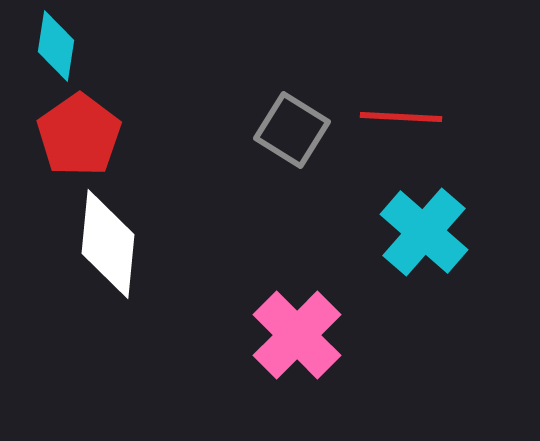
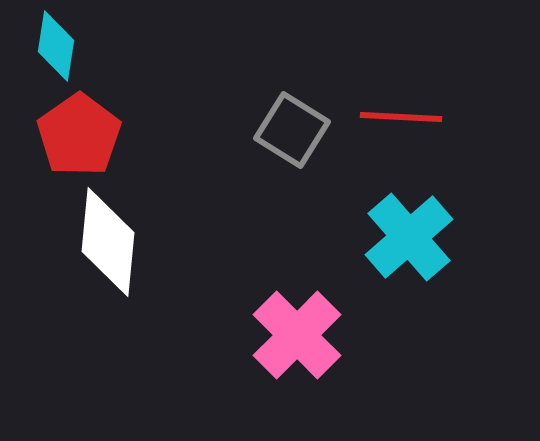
cyan cross: moved 15 px left, 5 px down; rotated 8 degrees clockwise
white diamond: moved 2 px up
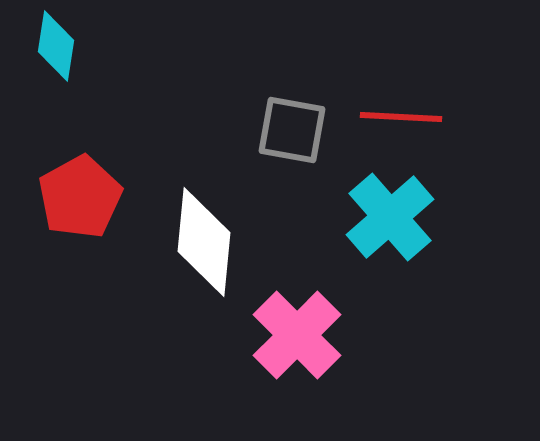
gray square: rotated 22 degrees counterclockwise
red pentagon: moved 1 px right, 62 px down; rotated 6 degrees clockwise
cyan cross: moved 19 px left, 20 px up
white diamond: moved 96 px right
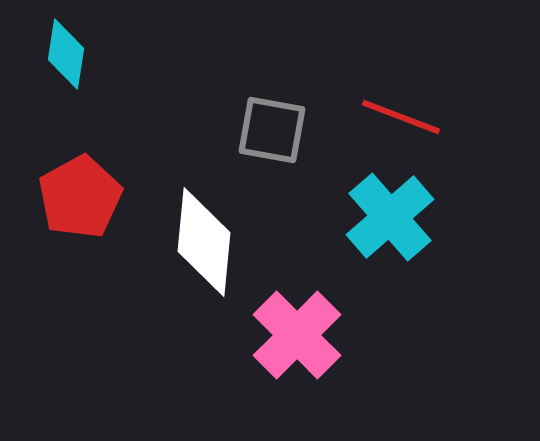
cyan diamond: moved 10 px right, 8 px down
red line: rotated 18 degrees clockwise
gray square: moved 20 px left
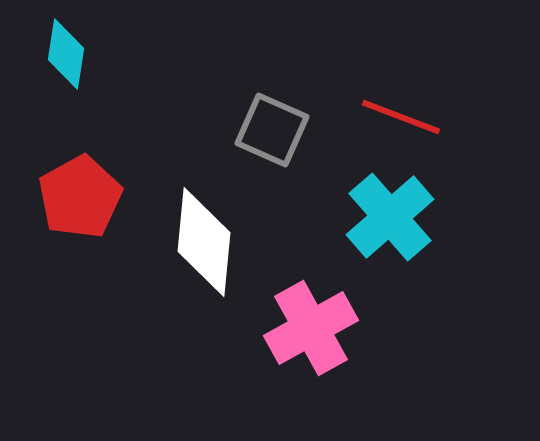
gray square: rotated 14 degrees clockwise
pink cross: moved 14 px right, 7 px up; rotated 16 degrees clockwise
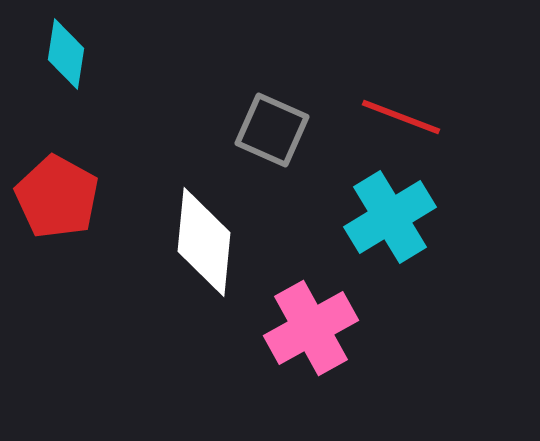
red pentagon: moved 23 px left; rotated 14 degrees counterclockwise
cyan cross: rotated 10 degrees clockwise
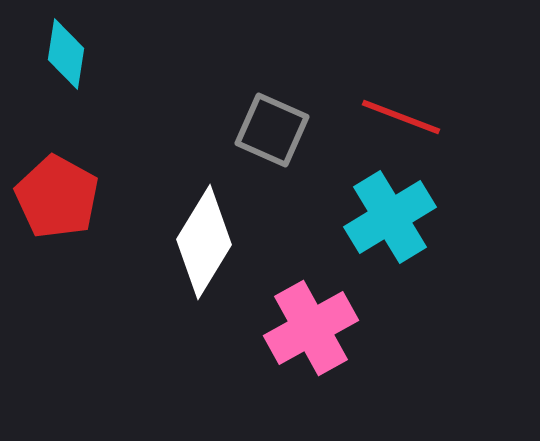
white diamond: rotated 26 degrees clockwise
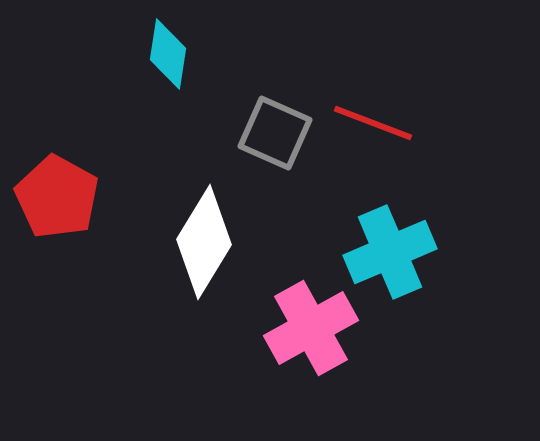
cyan diamond: moved 102 px right
red line: moved 28 px left, 6 px down
gray square: moved 3 px right, 3 px down
cyan cross: moved 35 px down; rotated 8 degrees clockwise
